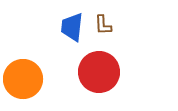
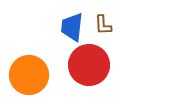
red circle: moved 10 px left, 7 px up
orange circle: moved 6 px right, 4 px up
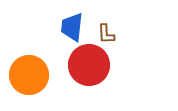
brown L-shape: moved 3 px right, 9 px down
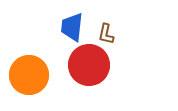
brown L-shape: rotated 15 degrees clockwise
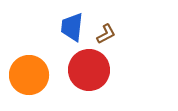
brown L-shape: rotated 130 degrees counterclockwise
red circle: moved 5 px down
